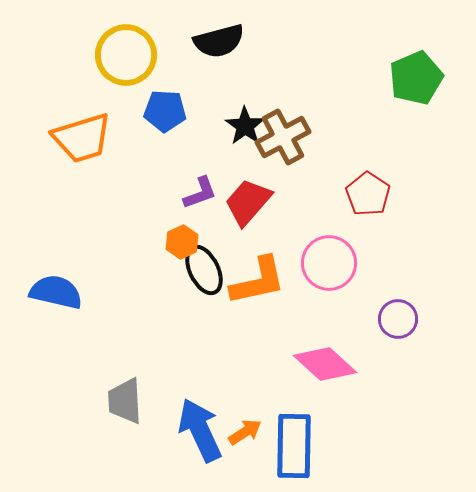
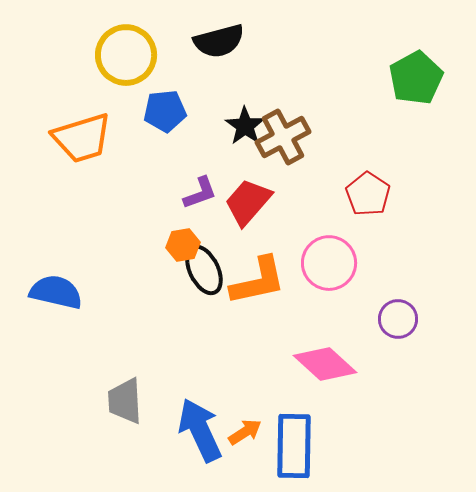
green pentagon: rotated 6 degrees counterclockwise
blue pentagon: rotated 9 degrees counterclockwise
orange hexagon: moved 1 px right, 3 px down; rotated 16 degrees clockwise
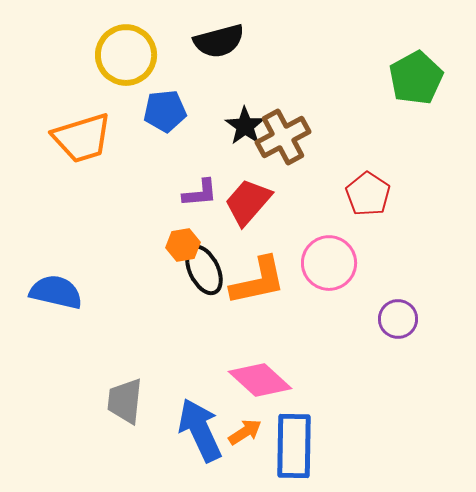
purple L-shape: rotated 15 degrees clockwise
pink diamond: moved 65 px left, 16 px down
gray trapezoid: rotated 9 degrees clockwise
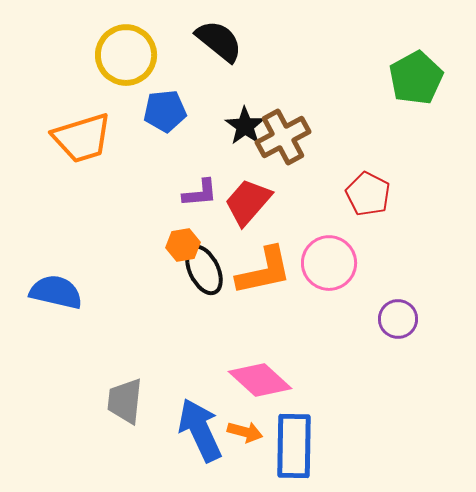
black semicircle: rotated 126 degrees counterclockwise
red pentagon: rotated 6 degrees counterclockwise
orange L-shape: moved 6 px right, 10 px up
orange arrow: rotated 48 degrees clockwise
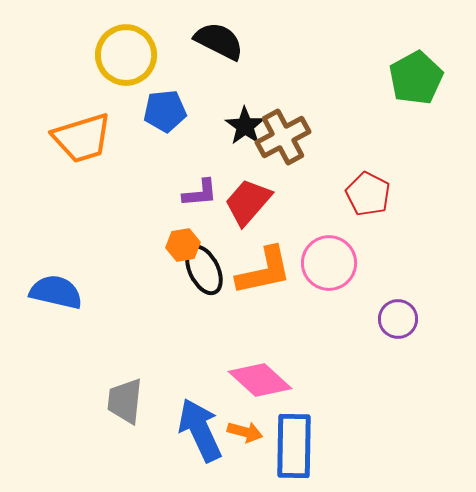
black semicircle: rotated 12 degrees counterclockwise
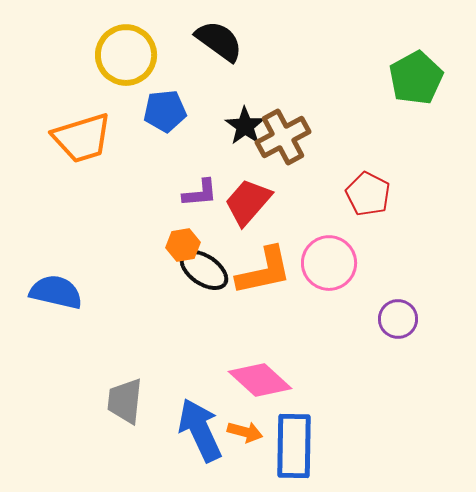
black semicircle: rotated 9 degrees clockwise
black ellipse: rotated 30 degrees counterclockwise
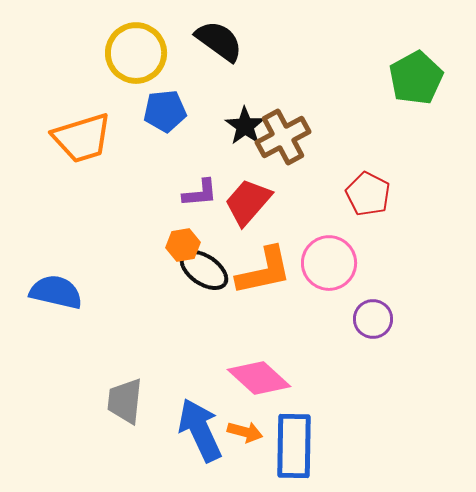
yellow circle: moved 10 px right, 2 px up
purple circle: moved 25 px left
pink diamond: moved 1 px left, 2 px up
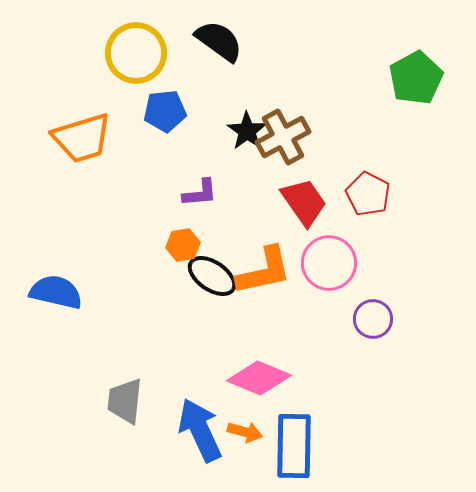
black star: moved 2 px right, 5 px down
red trapezoid: moved 56 px right; rotated 104 degrees clockwise
black ellipse: moved 8 px right, 6 px down
pink diamond: rotated 20 degrees counterclockwise
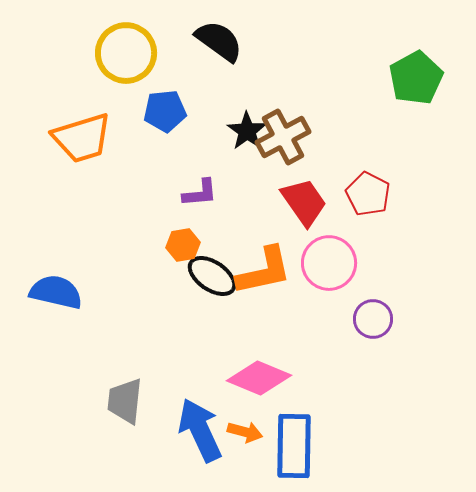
yellow circle: moved 10 px left
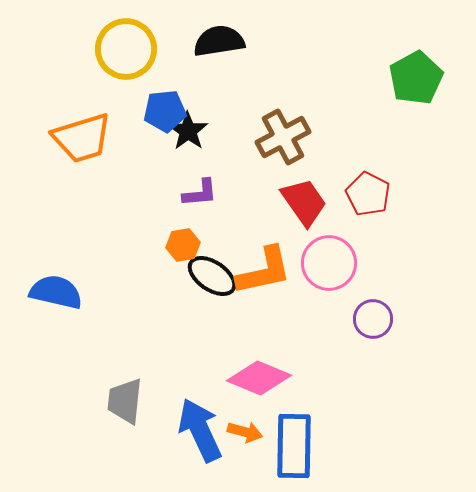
black semicircle: rotated 45 degrees counterclockwise
yellow circle: moved 4 px up
black star: moved 59 px left
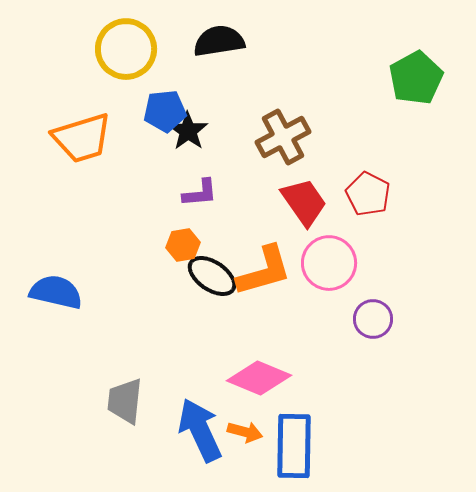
orange L-shape: rotated 4 degrees counterclockwise
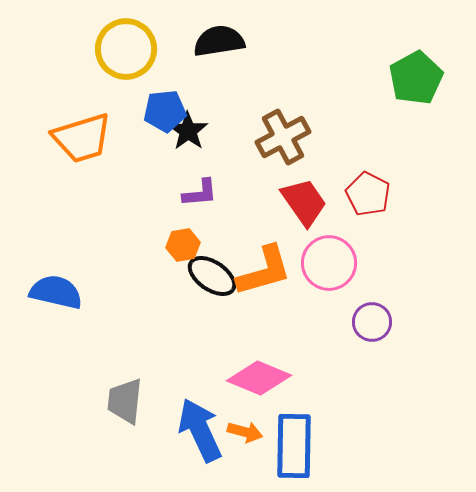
purple circle: moved 1 px left, 3 px down
